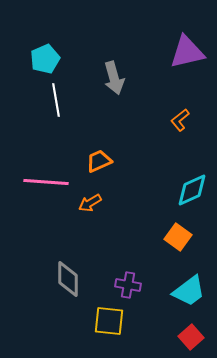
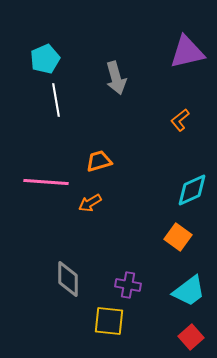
gray arrow: moved 2 px right
orange trapezoid: rotated 8 degrees clockwise
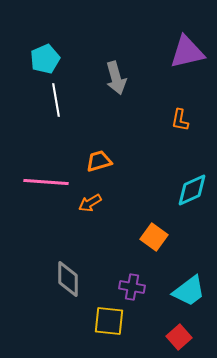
orange L-shape: rotated 40 degrees counterclockwise
orange square: moved 24 px left
purple cross: moved 4 px right, 2 px down
red square: moved 12 px left
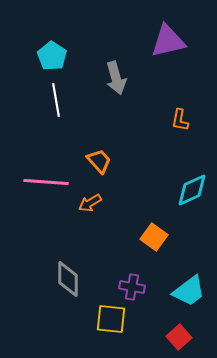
purple triangle: moved 19 px left, 11 px up
cyan pentagon: moved 7 px right, 3 px up; rotated 16 degrees counterclockwise
orange trapezoid: rotated 64 degrees clockwise
yellow square: moved 2 px right, 2 px up
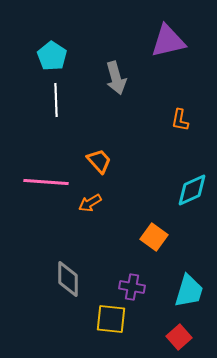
white line: rotated 8 degrees clockwise
cyan trapezoid: rotated 36 degrees counterclockwise
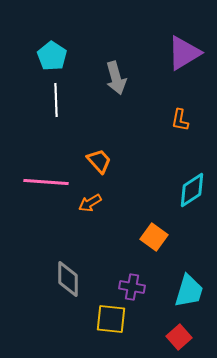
purple triangle: moved 16 px right, 12 px down; rotated 18 degrees counterclockwise
cyan diamond: rotated 9 degrees counterclockwise
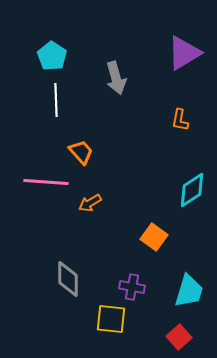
orange trapezoid: moved 18 px left, 9 px up
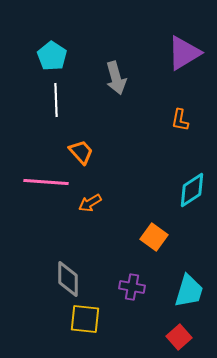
yellow square: moved 26 px left
